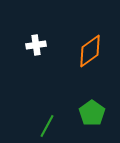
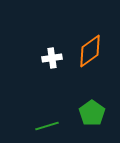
white cross: moved 16 px right, 13 px down
green line: rotated 45 degrees clockwise
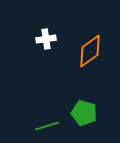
white cross: moved 6 px left, 19 px up
green pentagon: moved 8 px left; rotated 20 degrees counterclockwise
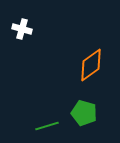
white cross: moved 24 px left, 10 px up; rotated 24 degrees clockwise
orange diamond: moved 1 px right, 14 px down
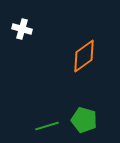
orange diamond: moved 7 px left, 9 px up
green pentagon: moved 7 px down
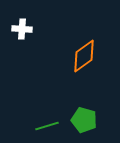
white cross: rotated 12 degrees counterclockwise
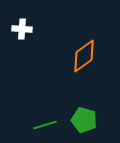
green line: moved 2 px left, 1 px up
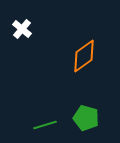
white cross: rotated 36 degrees clockwise
green pentagon: moved 2 px right, 2 px up
